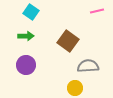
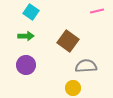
gray semicircle: moved 2 px left
yellow circle: moved 2 px left
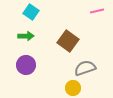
gray semicircle: moved 1 px left, 2 px down; rotated 15 degrees counterclockwise
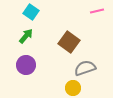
green arrow: rotated 49 degrees counterclockwise
brown square: moved 1 px right, 1 px down
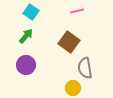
pink line: moved 20 px left
gray semicircle: rotated 80 degrees counterclockwise
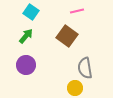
brown square: moved 2 px left, 6 px up
yellow circle: moved 2 px right
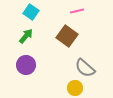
gray semicircle: rotated 40 degrees counterclockwise
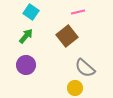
pink line: moved 1 px right, 1 px down
brown square: rotated 15 degrees clockwise
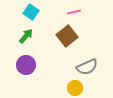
pink line: moved 4 px left
gray semicircle: moved 2 px right, 1 px up; rotated 65 degrees counterclockwise
